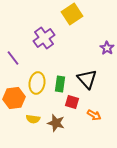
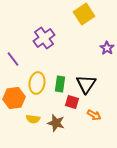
yellow square: moved 12 px right
purple line: moved 1 px down
black triangle: moved 1 px left, 5 px down; rotated 15 degrees clockwise
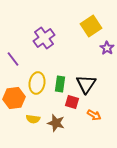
yellow square: moved 7 px right, 12 px down
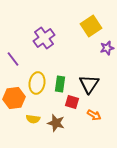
purple star: rotated 24 degrees clockwise
black triangle: moved 3 px right
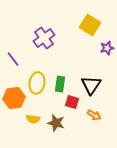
yellow square: moved 1 px left, 1 px up; rotated 25 degrees counterclockwise
black triangle: moved 2 px right, 1 px down
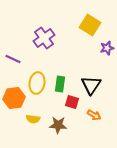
purple line: rotated 28 degrees counterclockwise
brown star: moved 2 px right, 2 px down; rotated 12 degrees counterclockwise
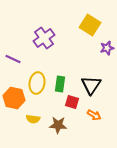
orange hexagon: rotated 20 degrees clockwise
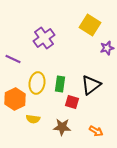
black triangle: rotated 20 degrees clockwise
orange hexagon: moved 1 px right, 1 px down; rotated 20 degrees clockwise
orange arrow: moved 2 px right, 16 px down
brown star: moved 4 px right, 2 px down
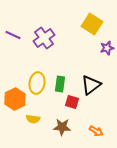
yellow square: moved 2 px right, 1 px up
purple line: moved 24 px up
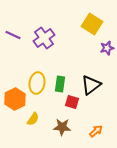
yellow semicircle: rotated 64 degrees counterclockwise
orange arrow: rotated 72 degrees counterclockwise
